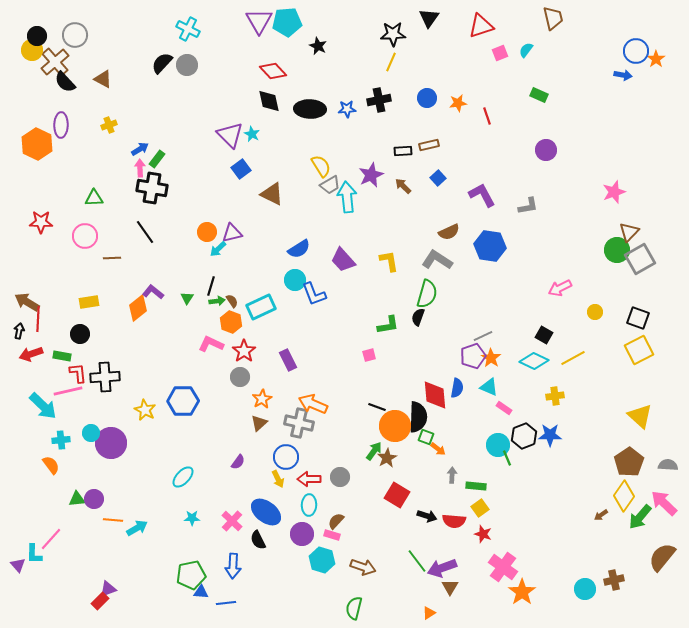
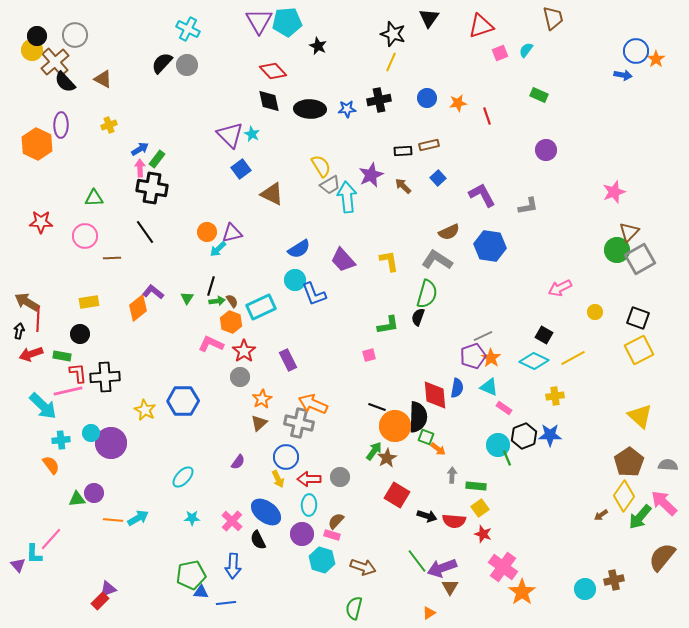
black star at (393, 34): rotated 20 degrees clockwise
purple circle at (94, 499): moved 6 px up
cyan arrow at (137, 528): moved 1 px right, 10 px up
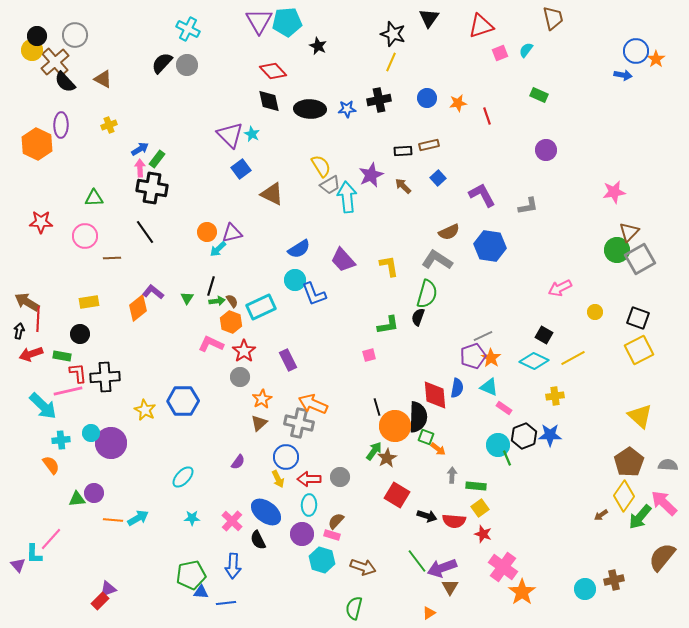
pink star at (614, 192): rotated 10 degrees clockwise
yellow L-shape at (389, 261): moved 5 px down
black line at (377, 407): rotated 54 degrees clockwise
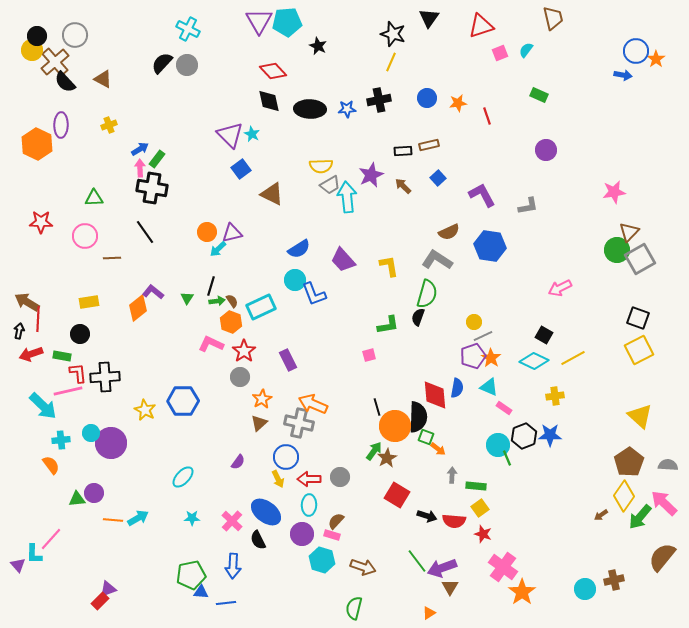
yellow semicircle at (321, 166): rotated 120 degrees clockwise
yellow circle at (595, 312): moved 121 px left, 10 px down
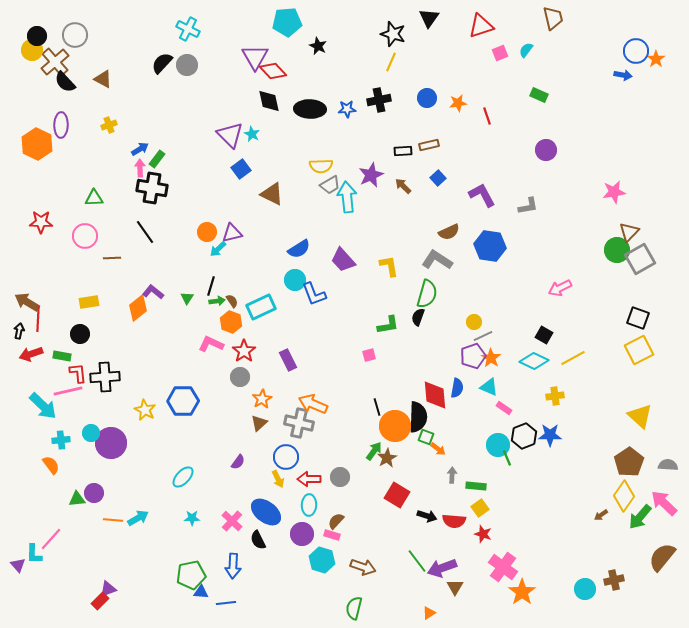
purple triangle at (259, 21): moved 4 px left, 36 px down
brown triangle at (450, 587): moved 5 px right
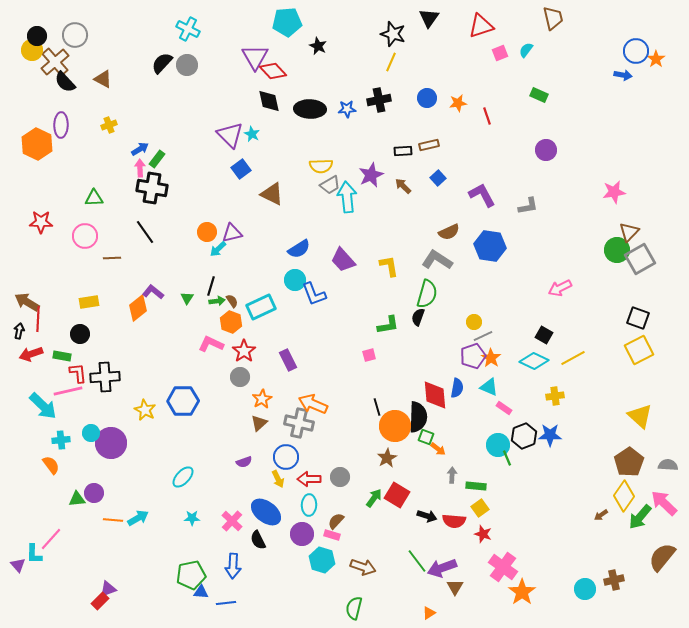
green arrow at (374, 451): moved 47 px down
purple semicircle at (238, 462): moved 6 px right; rotated 35 degrees clockwise
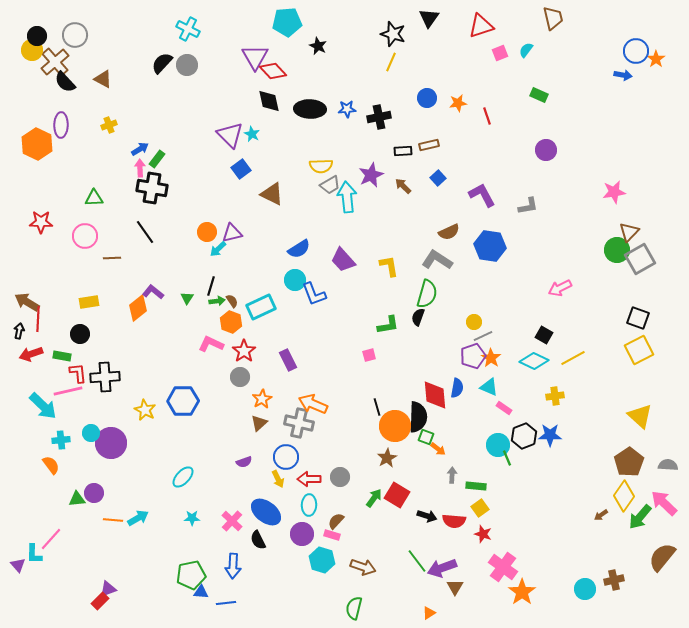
black cross at (379, 100): moved 17 px down
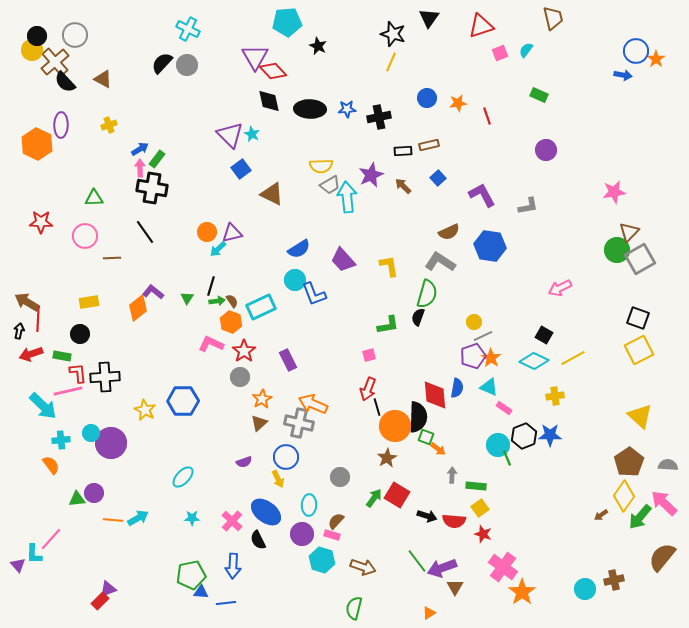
gray L-shape at (437, 260): moved 3 px right, 2 px down
red arrow at (309, 479): moved 59 px right, 90 px up; rotated 70 degrees counterclockwise
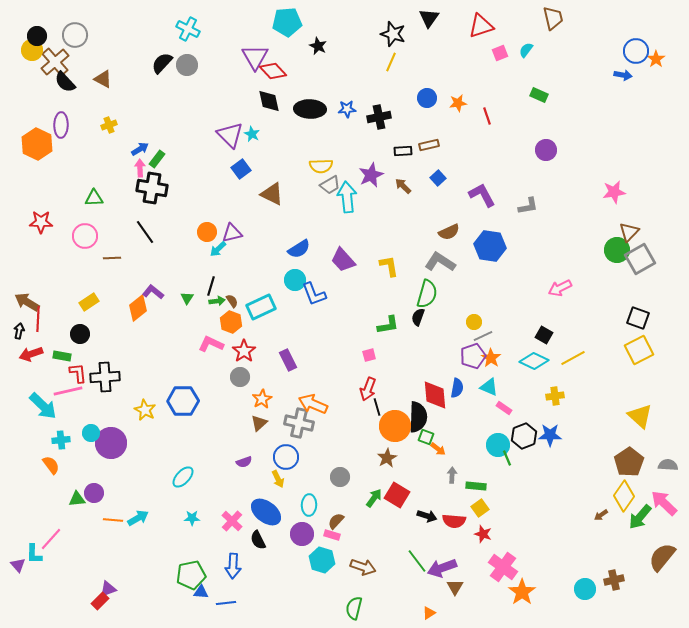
yellow rectangle at (89, 302): rotated 24 degrees counterclockwise
